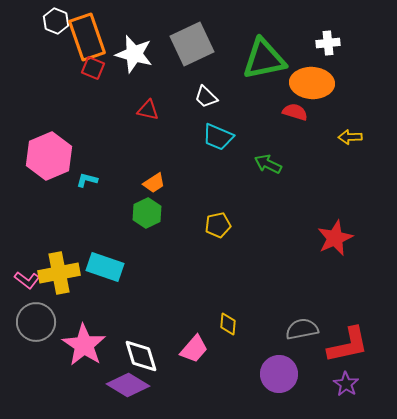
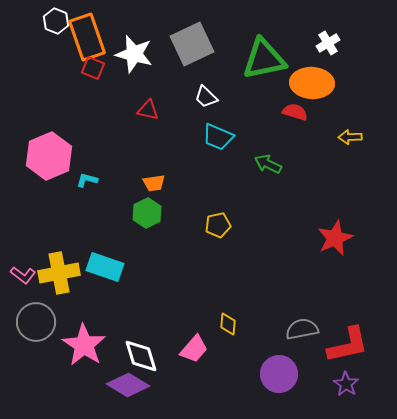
white cross: rotated 25 degrees counterclockwise
orange trapezoid: rotated 25 degrees clockwise
pink L-shape: moved 4 px left, 5 px up
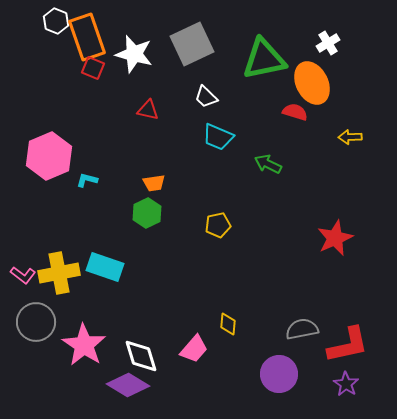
orange ellipse: rotated 60 degrees clockwise
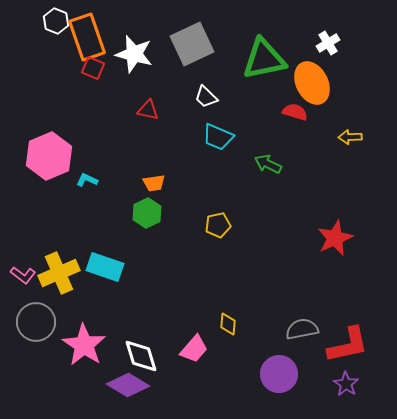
cyan L-shape: rotated 10 degrees clockwise
yellow cross: rotated 12 degrees counterclockwise
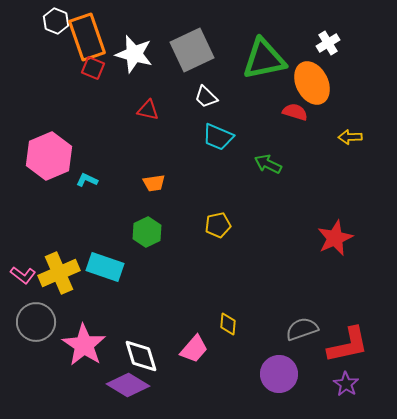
gray square: moved 6 px down
green hexagon: moved 19 px down
gray semicircle: rotated 8 degrees counterclockwise
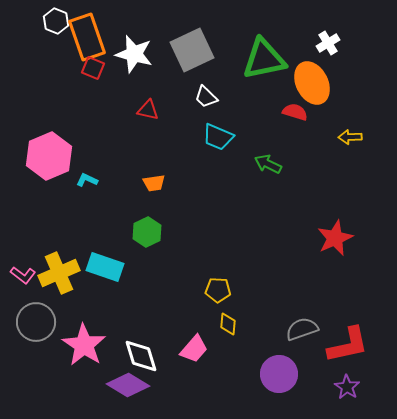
yellow pentagon: moved 65 px down; rotated 15 degrees clockwise
purple star: moved 1 px right, 3 px down
